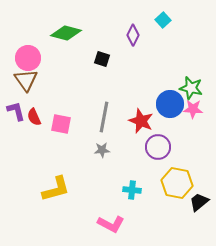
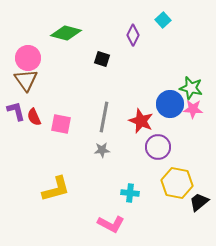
cyan cross: moved 2 px left, 3 px down
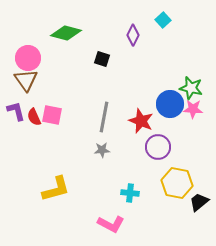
pink square: moved 9 px left, 9 px up
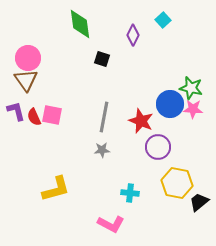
green diamond: moved 14 px right, 9 px up; rotated 68 degrees clockwise
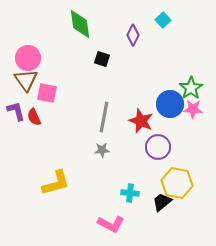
green star: rotated 25 degrees clockwise
pink square: moved 5 px left, 22 px up
yellow L-shape: moved 6 px up
black trapezoid: moved 37 px left
